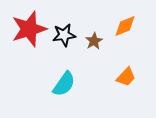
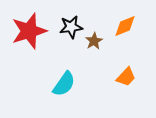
red star: moved 2 px down
black star: moved 7 px right, 8 px up
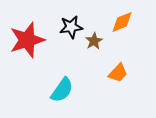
orange diamond: moved 3 px left, 4 px up
red star: moved 2 px left, 9 px down
orange trapezoid: moved 8 px left, 4 px up
cyan semicircle: moved 2 px left, 6 px down
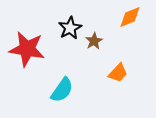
orange diamond: moved 8 px right, 5 px up
black star: moved 1 px left, 1 px down; rotated 20 degrees counterclockwise
red star: moved 9 px down; rotated 27 degrees clockwise
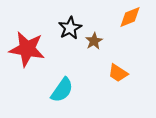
orange trapezoid: rotated 80 degrees clockwise
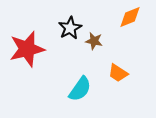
brown star: rotated 30 degrees counterclockwise
red star: rotated 24 degrees counterclockwise
cyan semicircle: moved 18 px right, 1 px up
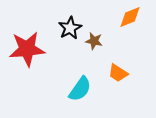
red star: rotated 9 degrees clockwise
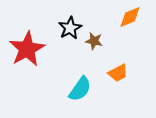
red star: rotated 24 degrees counterclockwise
orange trapezoid: rotated 60 degrees counterclockwise
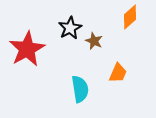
orange diamond: rotated 20 degrees counterclockwise
brown star: rotated 12 degrees clockwise
orange trapezoid: rotated 40 degrees counterclockwise
cyan semicircle: rotated 44 degrees counterclockwise
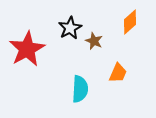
orange diamond: moved 5 px down
cyan semicircle: rotated 12 degrees clockwise
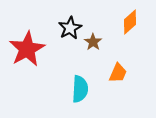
brown star: moved 1 px left, 1 px down; rotated 12 degrees clockwise
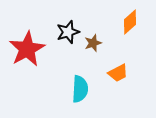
black star: moved 2 px left, 4 px down; rotated 10 degrees clockwise
brown star: moved 1 px down; rotated 18 degrees clockwise
orange trapezoid: rotated 40 degrees clockwise
